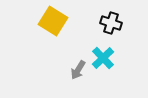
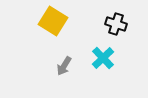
black cross: moved 5 px right, 1 px down
gray arrow: moved 14 px left, 4 px up
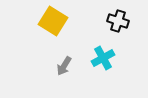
black cross: moved 2 px right, 3 px up
cyan cross: rotated 15 degrees clockwise
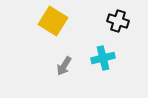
cyan cross: rotated 15 degrees clockwise
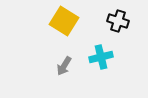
yellow square: moved 11 px right
cyan cross: moved 2 px left, 1 px up
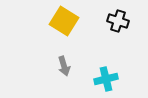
cyan cross: moved 5 px right, 22 px down
gray arrow: rotated 48 degrees counterclockwise
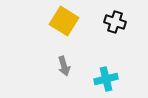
black cross: moved 3 px left, 1 px down
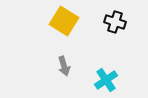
cyan cross: moved 1 px down; rotated 20 degrees counterclockwise
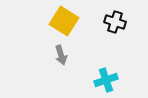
gray arrow: moved 3 px left, 11 px up
cyan cross: rotated 15 degrees clockwise
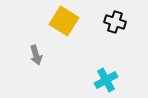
gray arrow: moved 25 px left
cyan cross: rotated 10 degrees counterclockwise
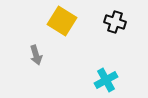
yellow square: moved 2 px left
